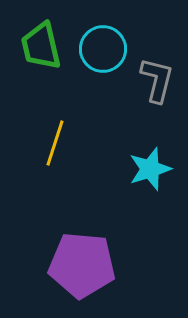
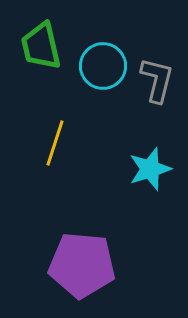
cyan circle: moved 17 px down
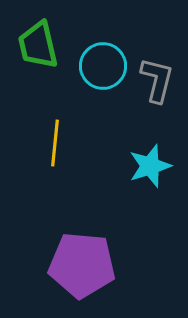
green trapezoid: moved 3 px left, 1 px up
yellow line: rotated 12 degrees counterclockwise
cyan star: moved 3 px up
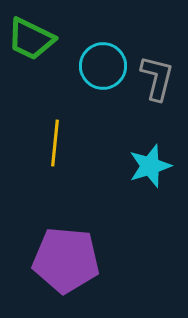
green trapezoid: moved 7 px left, 6 px up; rotated 51 degrees counterclockwise
gray L-shape: moved 2 px up
purple pentagon: moved 16 px left, 5 px up
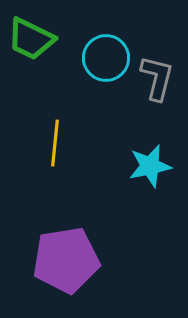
cyan circle: moved 3 px right, 8 px up
cyan star: rotated 6 degrees clockwise
purple pentagon: rotated 14 degrees counterclockwise
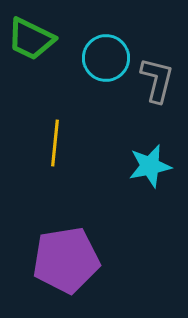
gray L-shape: moved 2 px down
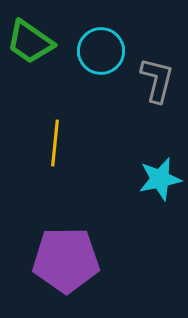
green trapezoid: moved 1 px left, 3 px down; rotated 9 degrees clockwise
cyan circle: moved 5 px left, 7 px up
cyan star: moved 10 px right, 13 px down
purple pentagon: rotated 8 degrees clockwise
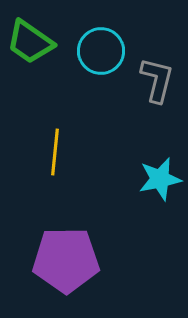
yellow line: moved 9 px down
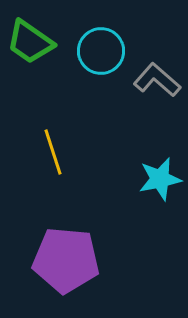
gray L-shape: rotated 63 degrees counterclockwise
yellow line: moved 2 px left; rotated 24 degrees counterclockwise
purple pentagon: rotated 6 degrees clockwise
